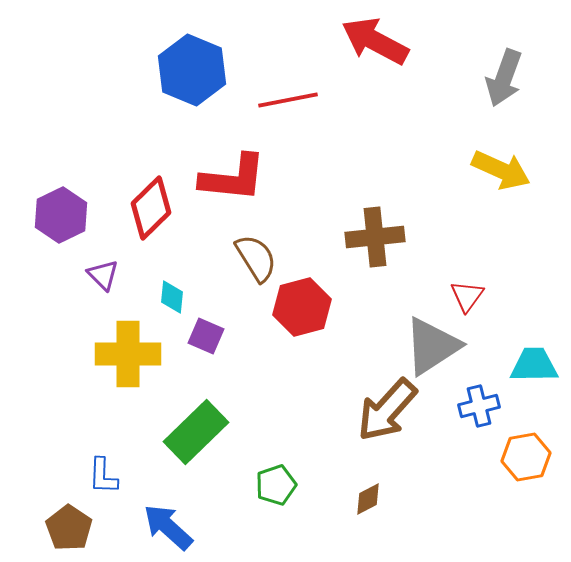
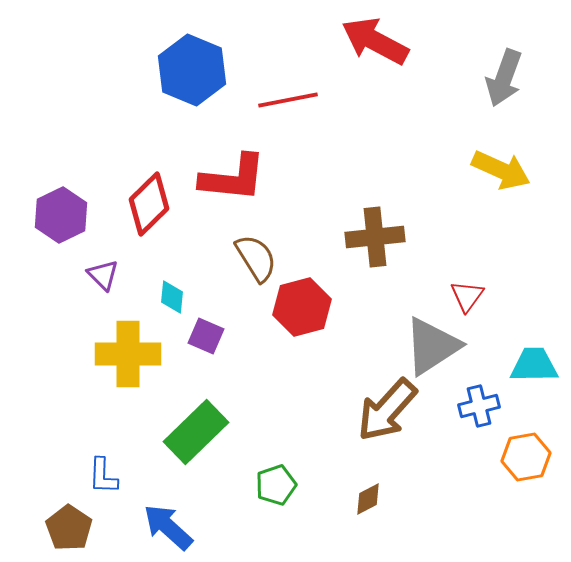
red diamond: moved 2 px left, 4 px up
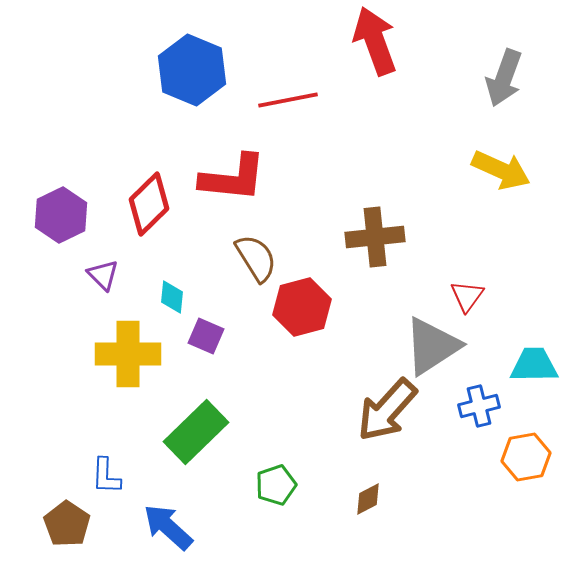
red arrow: rotated 42 degrees clockwise
blue L-shape: moved 3 px right
brown pentagon: moved 2 px left, 4 px up
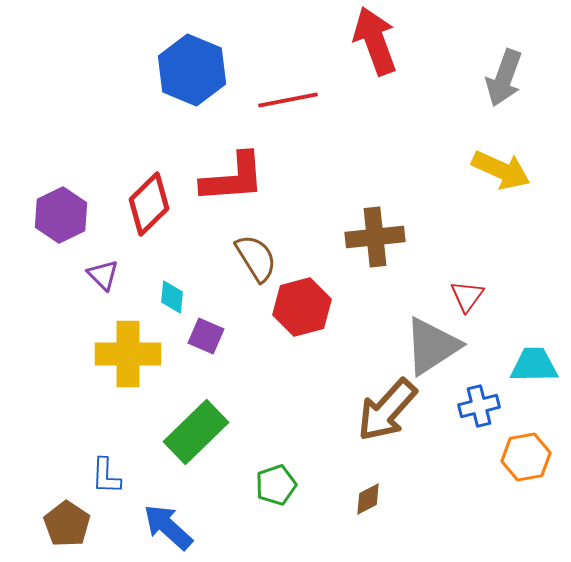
red L-shape: rotated 10 degrees counterclockwise
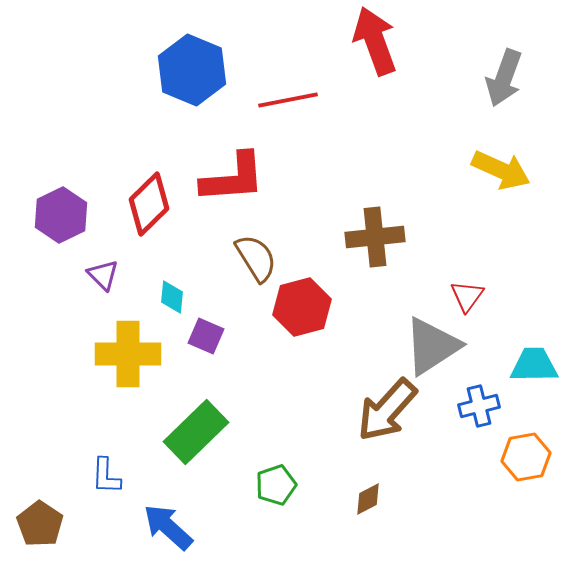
brown pentagon: moved 27 px left
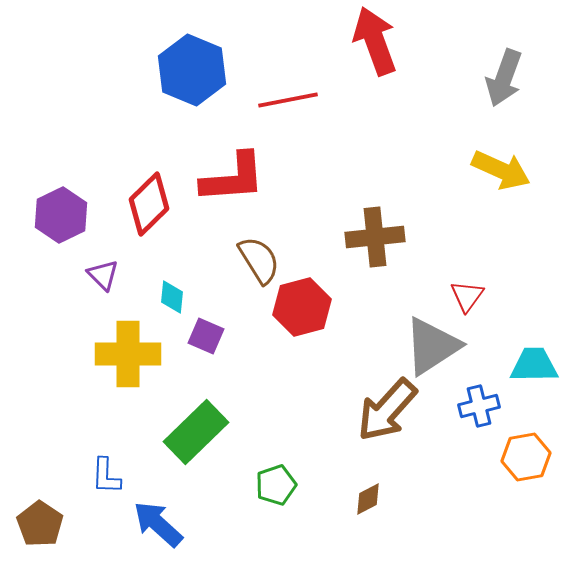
brown semicircle: moved 3 px right, 2 px down
blue arrow: moved 10 px left, 3 px up
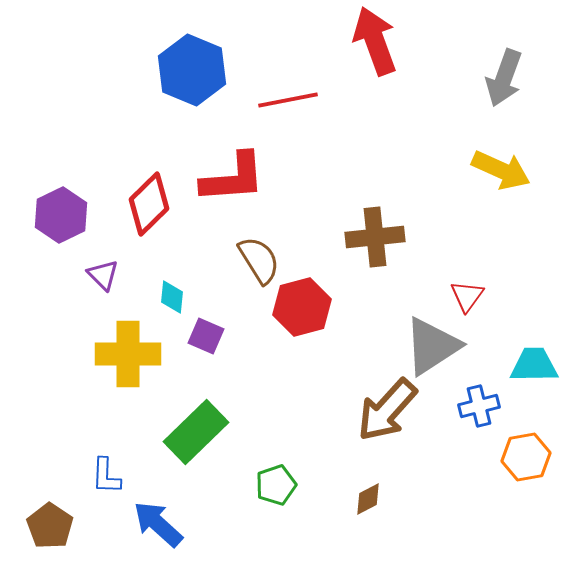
brown pentagon: moved 10 px right, 2 px down
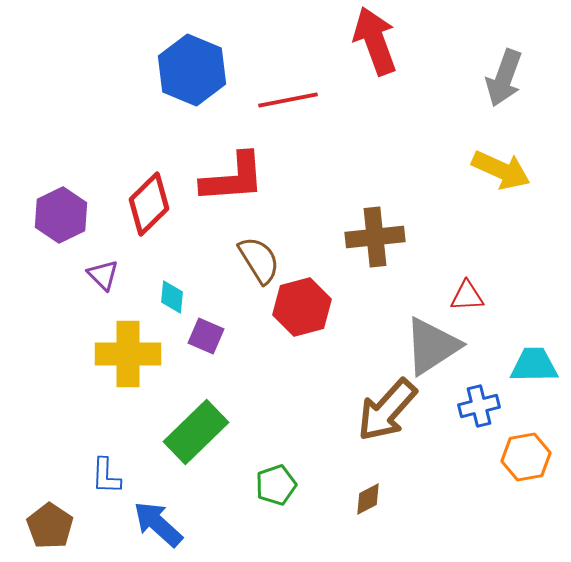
red triangle: rotated 51 degrees clockwise
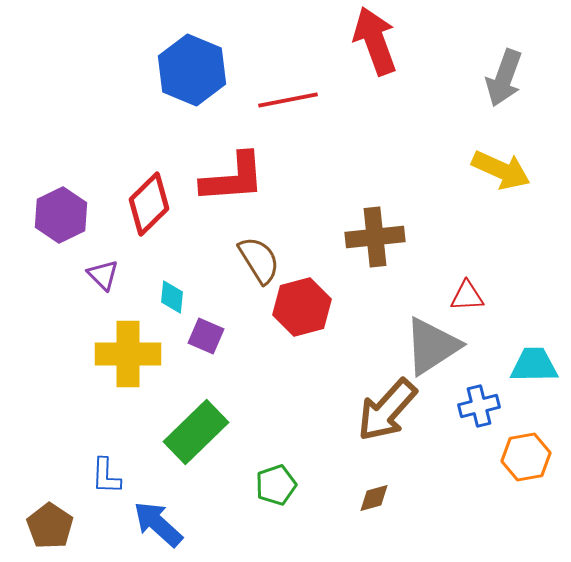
brown diamond: moved 6 px right, 1 px up; rotated 12 degrees clockwise
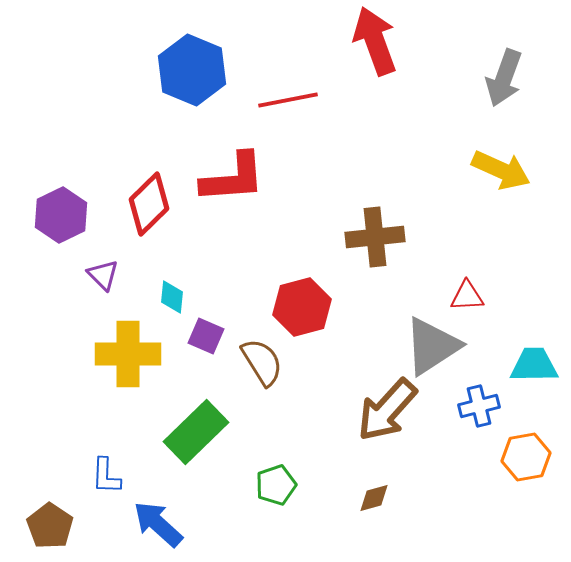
brown semicircle: moved 3 px right, 102 px down
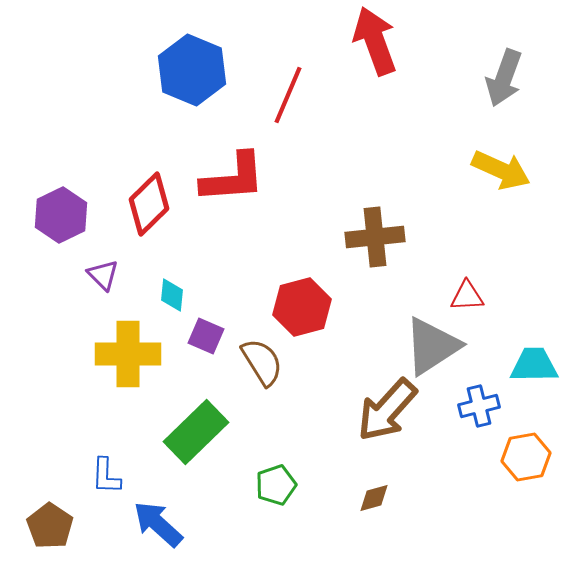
red line: moved 5 px up; rotated 56 degrees counterclockwise
cyan diamond: moved 2 px up
